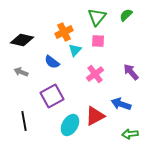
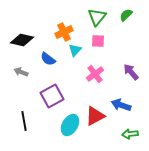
blue semicircle: moved 4 px left, 3 px up
blue arrow: moved 1 px down
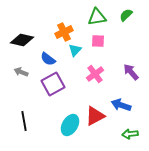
green triangle: rotated 42 degrees clockwise
purple square: moved 1 px right, 12 px up
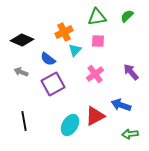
green semicircle: moved 1 px right, 1 px down
black diamond: rotated 10 degrees clockwise
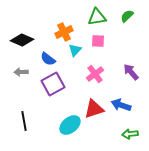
gray arrow: rotated 24 degrees counterclockwise
red triangle: moved 1 px left, 7 px up; rotated 10 degrees clockwise
cyan ellipse: rotated 20 degrees clockwise
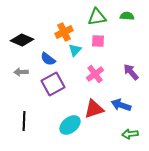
green semicircle: rotated 48 degrees clockwise
black line: rotated 12 degrees clockwise
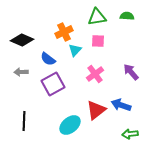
red triangle: moved 2 px right, 1 px down; rotated 20 degrees counterclockwise
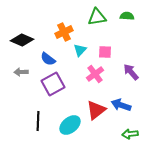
pink square: moved 7 px right, 11 px down
cyan triangle: moved 5 px right
black line: moved 14 px right
